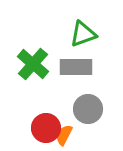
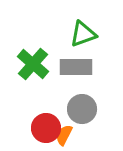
gray circle: moved 6 px left
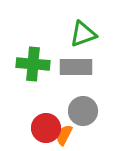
green cross: rotated 36 degrees counterclockwise
gray circle: moved 1 px right, 2 px down
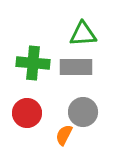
green triangle: rotated 16 degrees clockwise
green cross: moved 1 px up
gray circle: moved 1 px down
red circle: moved 19 px left, 15 px up
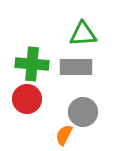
green cross: moved 1 px left, 1 px down
red circle: moved 14 px up
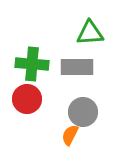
green triangle: moved 7 px right, 1 px up
gray rectangle: moved 1 px right
orange semicircle: moved 6 px right
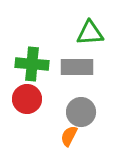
gray circle: moved 2 px left
orange semicircle: moved 1 px left, 1 px down
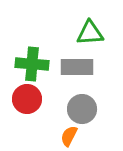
gray circle: moved 1 px right, 3 px up
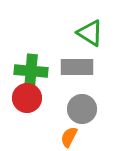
green triangle: rotated 36 degrees clockwise
green cross: moved 1 px left, 7 px down
red circle: moved 1 px up
orange semicircle: moved 1 px down
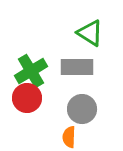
green cross: rotated 36 degrees counterclockwise
orange semicircle: rotated 25 degrees counterclockwise
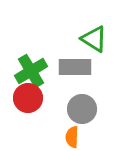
green triangle: moved 4 px right, 6 px down
gray rectangle: moved 2 px left
red circle: moved 1 px right
orange semicircle: moved 3 px right
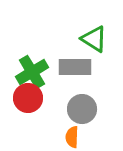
green cross: moved 1 px right, 1 px down
